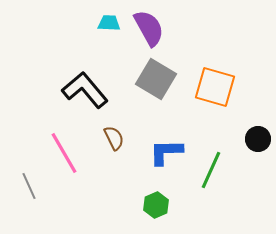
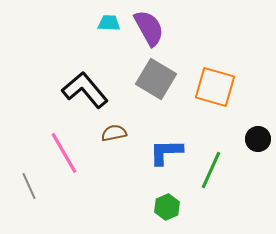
brown semicircle: moved 5 px up; rotated 75 degrees counterclockwise
green hexagon: moved 11 px right, 2 px down
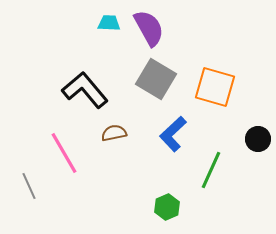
blue L-shape: moved 7 px right, 18 px up; rotated 42 degrees counterclockwise
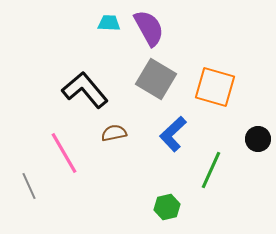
green hexagon: rotated 10 degrees clockwise
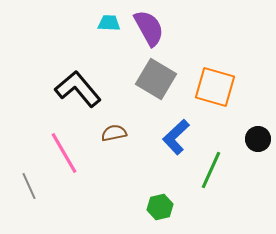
black L-shape: moved 7 px left, 1 px up
blue L-shape: moved 3 px right, 3 px down
green hexagon: moved 7 px left
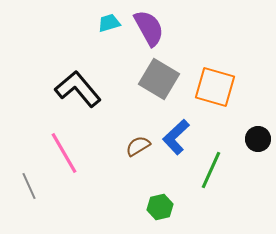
cyan trapezoid: rotated 20 degrees counterclockwise
gray square: moved 3 px right
brown semicircle: moved 24 px right, 13 px down; rotated 20 degrees counterclockwise
